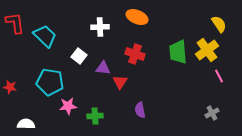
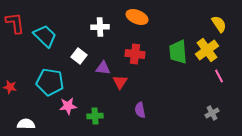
red cross: rotated 12 degrees counterclockwise
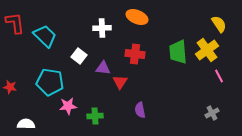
white cross: moved 2 px right, 1 px down
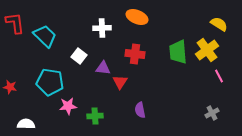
yellow semicircle: rotated 24 degrees counterclockwise
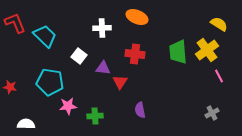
red L-shape: rotated 15 degrees counterclockwise
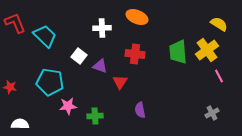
purple triangle: moved 3 px left, 2 px up; rotated 14 degrees clockwise
white semicircle: moved 6 px left
